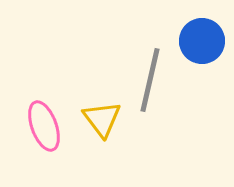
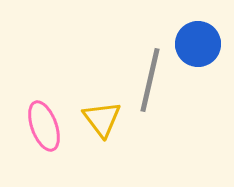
blue circle: moved 4 px left, 3 px down
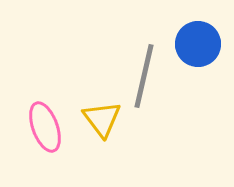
gray line: moved 6 px left, 4 px up
pink ellipse: moved 1 px right, 1 px down
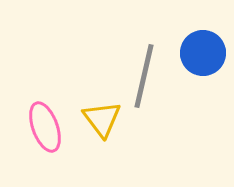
blue circle: moved 5 px right, 9 px down
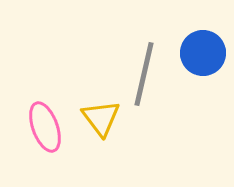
gray line: moved 2 px up
yellow triangle: moved 1 px left, 1 px up
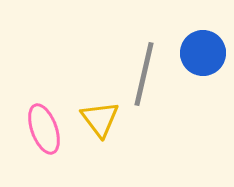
yellow triangle: moved 1 px left, 1 px down
pink ellipse: moved 1 px left, 2 px down
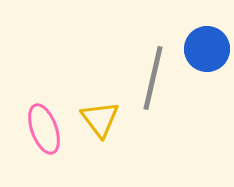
blue circle: moved 4 px right, 4 px up
gray line: moved 9 px right, 4 px down
